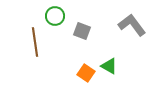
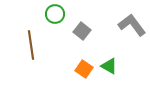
green circle: moved 2 px up
gray square: rotated 18 degrees clockwise
brown line: moved 4 px left, 3 px down
orange square: moved 2 px left, 4 px up
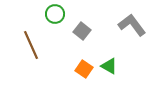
brown line: rotated 16 degrees counterclockwise
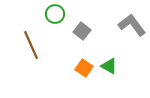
orange square: moved 1 px up
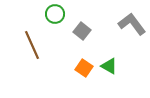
gray L-shape: moved 1 px up
brown line: moved 1 px right
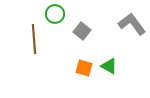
brown line: moved 2 px right, 6 px up; rotated 20 degrees clockwise
orange square: rotated 18 degrees counterclockwise
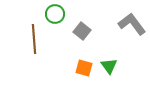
green triangle: rotated 24 degrees clockwise
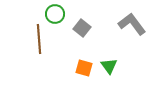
gray square: moved 3 px up
brown line: moved 5 px right
